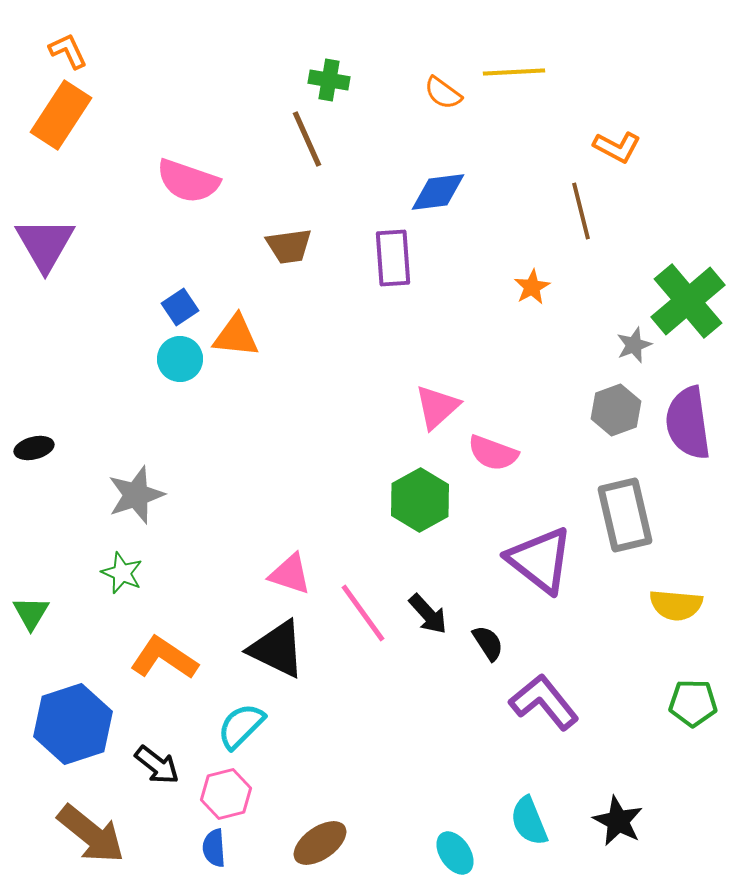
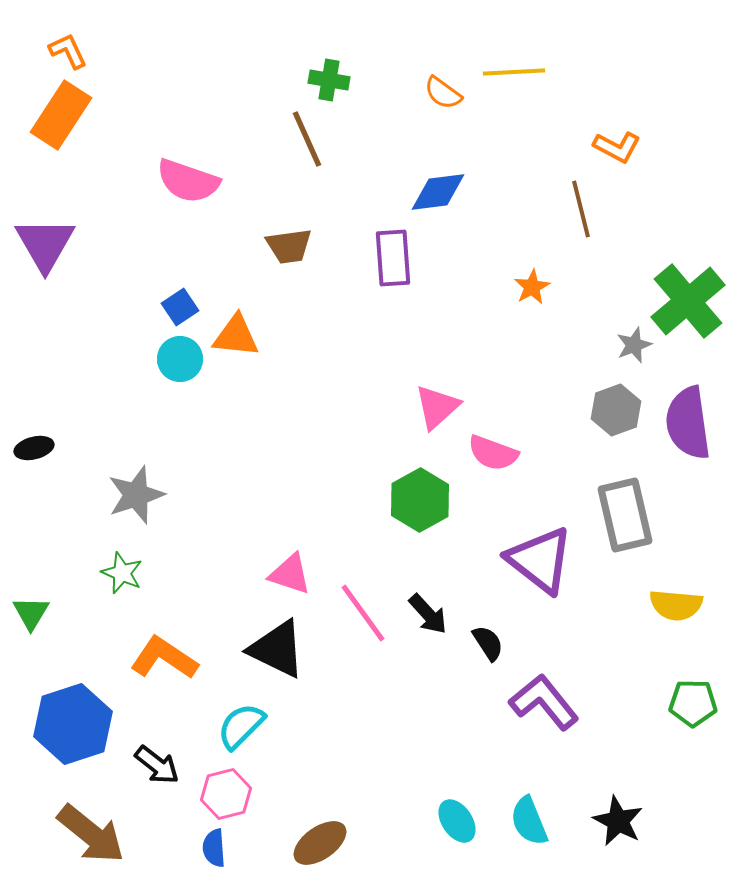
brown line at (581, 211): moved 2 px up
cyan ellipse at (455, 853): moved 2 px right, 32 px up
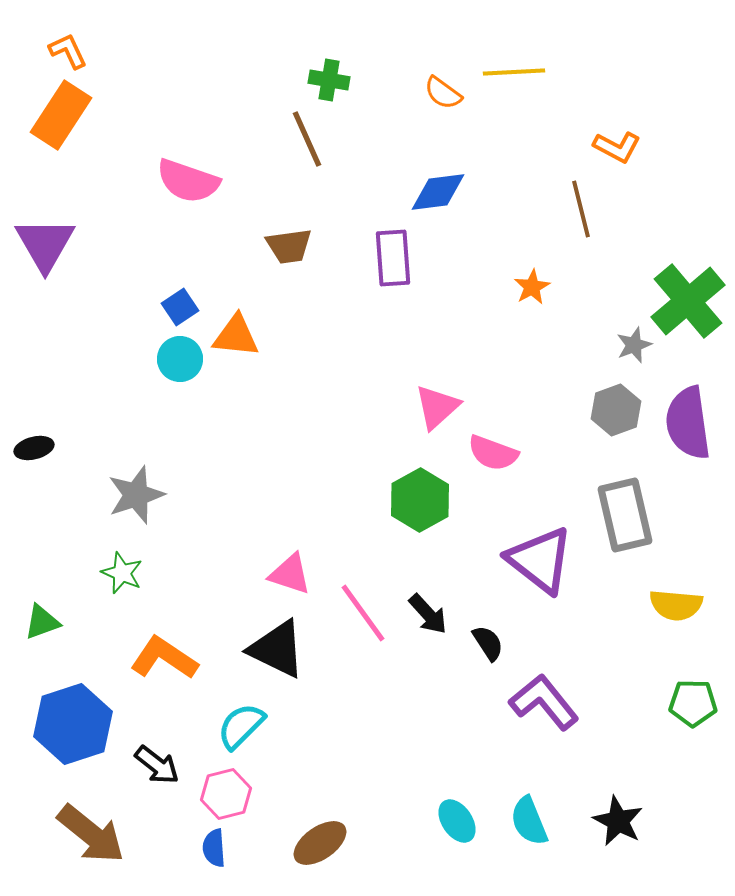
green triangle at (31, 613): moved 11 px right, 9 px down; rotated 39 degrees clockwise
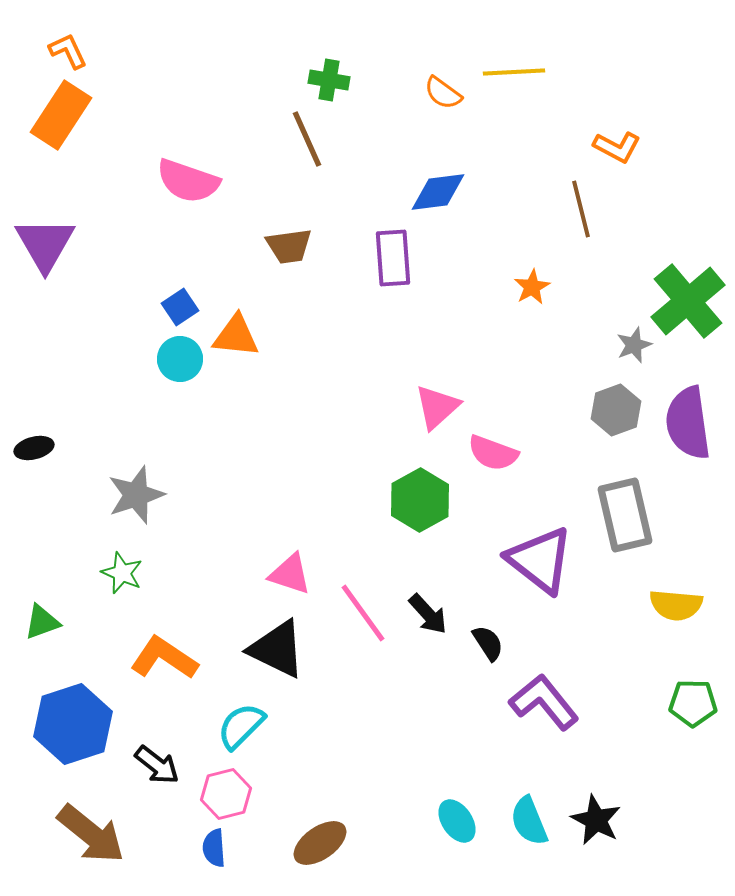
black star at (618, 821): moved 22 px left, 1 px up
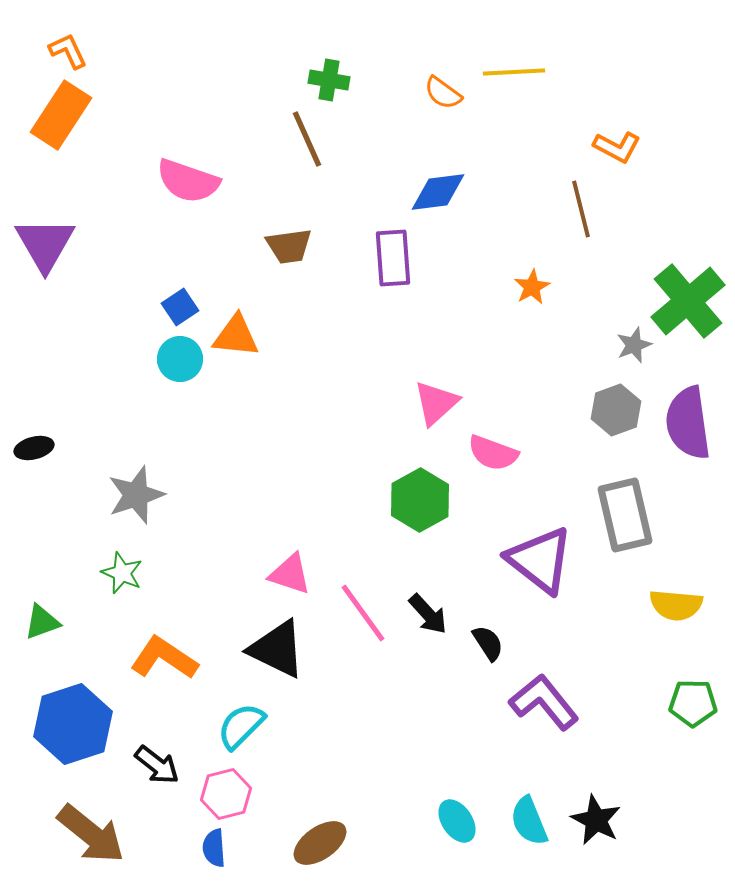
pink triangle at (437, 407): moved 1 px left, 4 px up
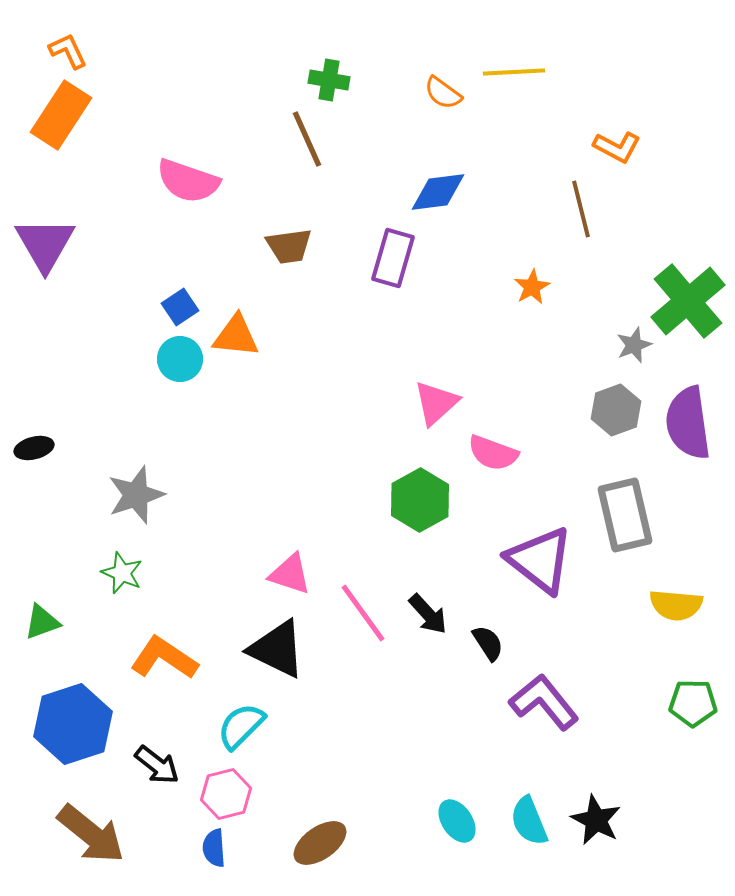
purple rectangle at (393, 258): rotated 20 degrees clockwise
